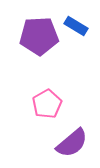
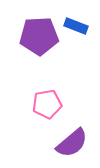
blue rectangle: rotated 10 degrees counterclockwise
pink pentagon: rotated 20 degrees clockwise
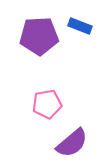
blue rectangle: moved 4 px right
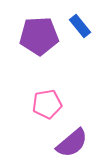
blue rectangle: rotated 30 degrees clockwise
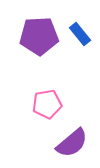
blue rectangle: moved 8 px down
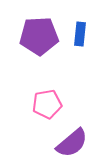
blue rectangle: rotated 45 degrees clockwise
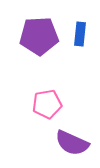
purple semicircle: rotated 64 degrees clockwise
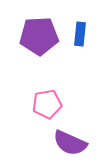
purple semicircle: moved 2 px left
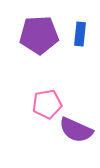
purple pentagon: moved 1 px up
purple semicircle: moved 6 px right, 13 px up
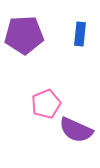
purple pentagon: moved 15 px left
pink pentagon: moved 1 px left; rotated 12 degrees counterclockwise
